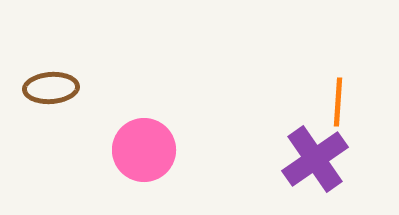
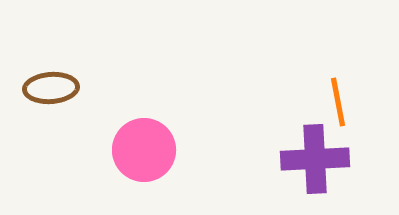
orange line: rotated 15 degrees counterclockwise
purple cross: rotated 32 degrees clockwise
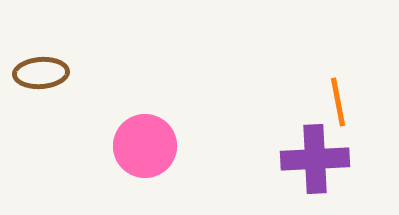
brown ellipse: moved 10 px left, 15 px up
pink circle: moved 1 px right, 4 px up
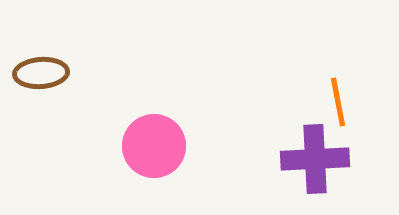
pink circle: moved 9 px right
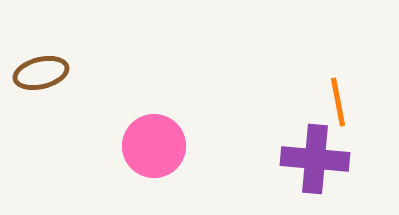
brown ellipse: rotated 10 degrees counterclockwise
purple cross: rotated 8 degrees clockwise
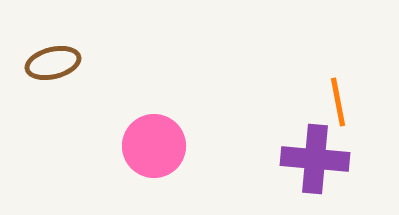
brown ellipse: moved 12 px right, 10 px up
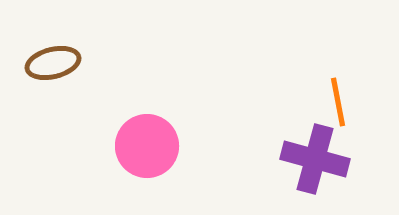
pink circle: moved 7 px left
purple cross: rotated 10 degrees clockwise
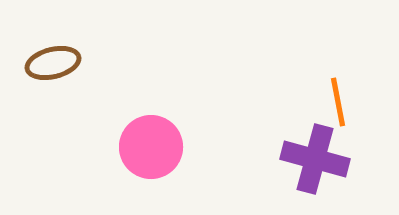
pink circle: moved 4 px right, 1 px down
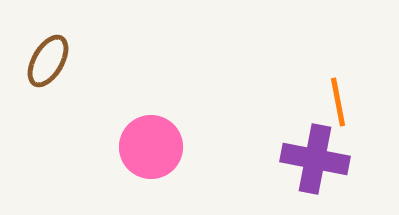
brown ellipse: moved 5 px left, 2 px up; rotated 46 degrees counterclockwise
purple cross: rotated 4 degrees counterclockwise
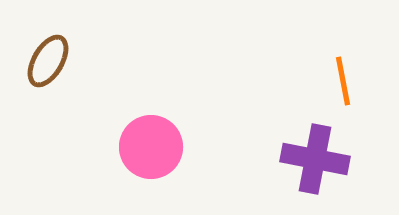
orange line: moved 5 px right, 21 px up
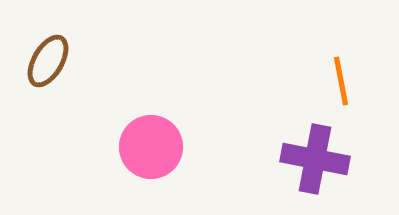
orange line: moved 2 px left
